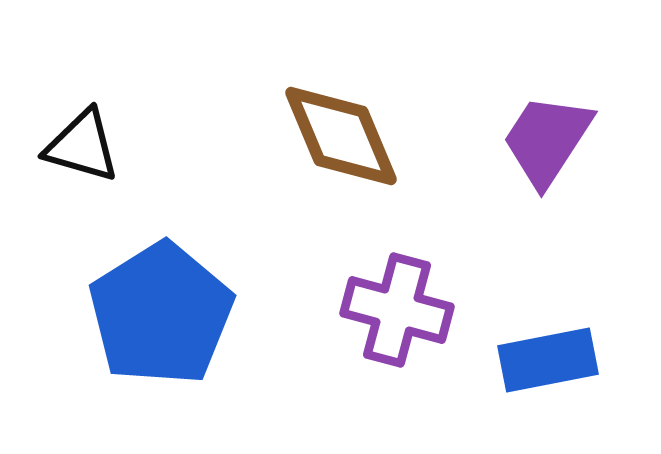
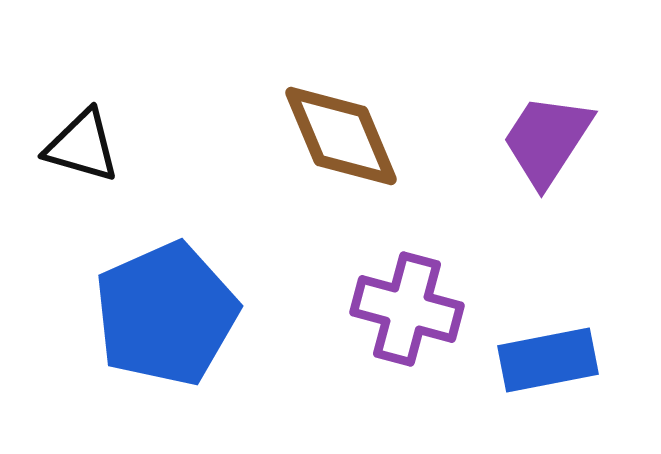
purple cross: moved 10 px right, 1 px up
blue pentagon: moved 5 px right; rotated 8 degrees clockwise
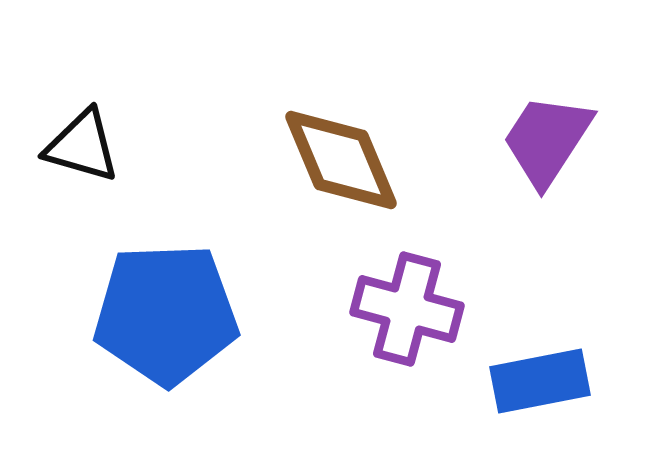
brown diamond: moved 24 px down
blue pentagon: rotated 22 degrees clockwise
blue rectangle: moved 8 px left, 21 px down
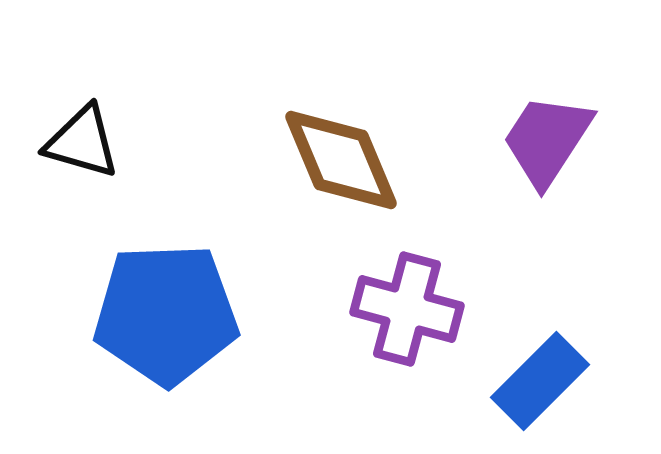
black triangle: moved 4 px up
blue rectangle: rotated 34 degrees counterclockwise
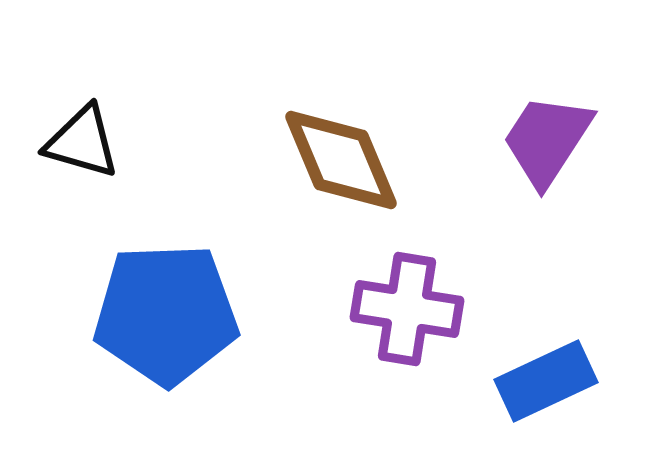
purple cross: rotated 6 degrees counterclockwise
blue rectangle: moved 6 px right; rotated 20 degrees clockwise
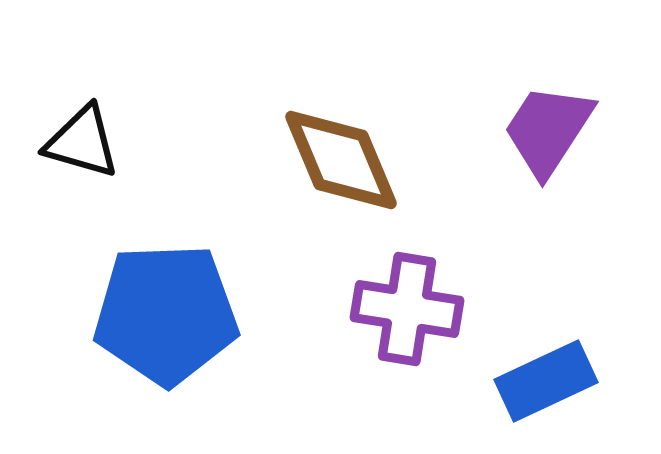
purple trapezoid: moved 1 px right, 10 px up
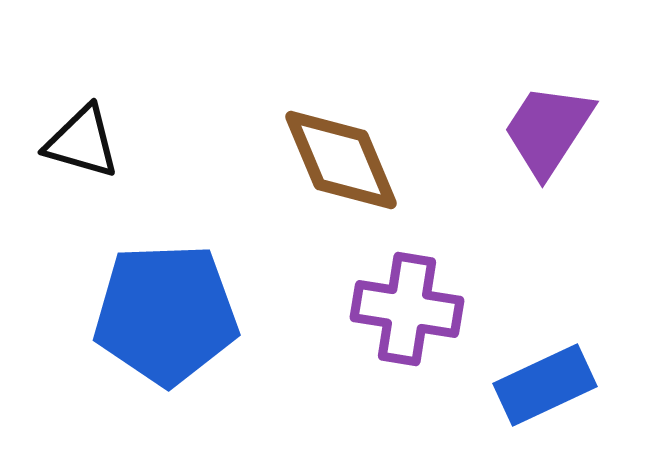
blue rectangle: moved 1 px left, 4 px down
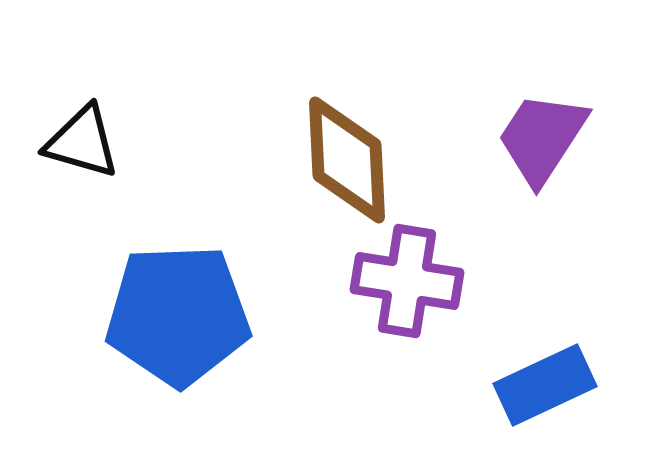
purple trapezoid: moved 6 px left, 8 px down
brown diamond: moved 6 px right; rotated 20 degrees clockwise
purple cross: moved 28 px up
blue pentagon: moved 12 px right, 1 px down
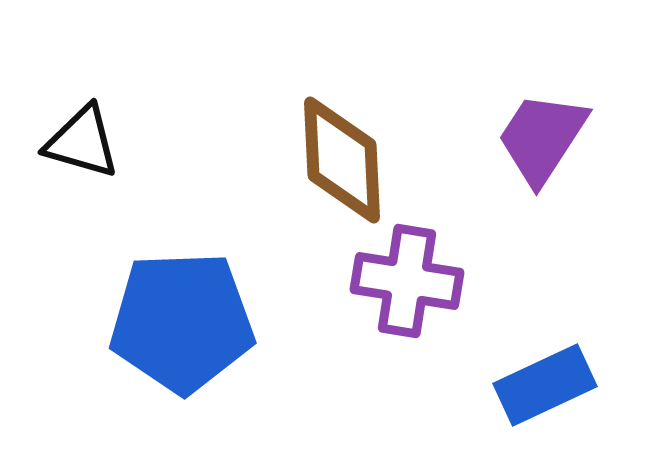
brown diamond: moved 5 px left
blue pentagon: moved 4 px right, 7 px down
